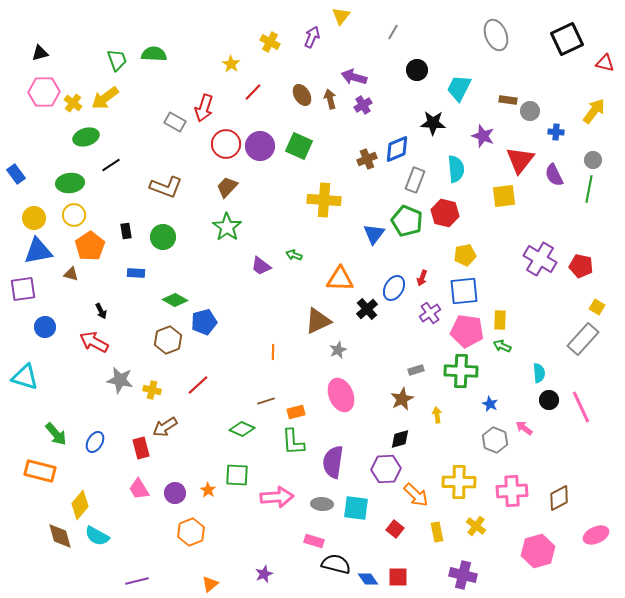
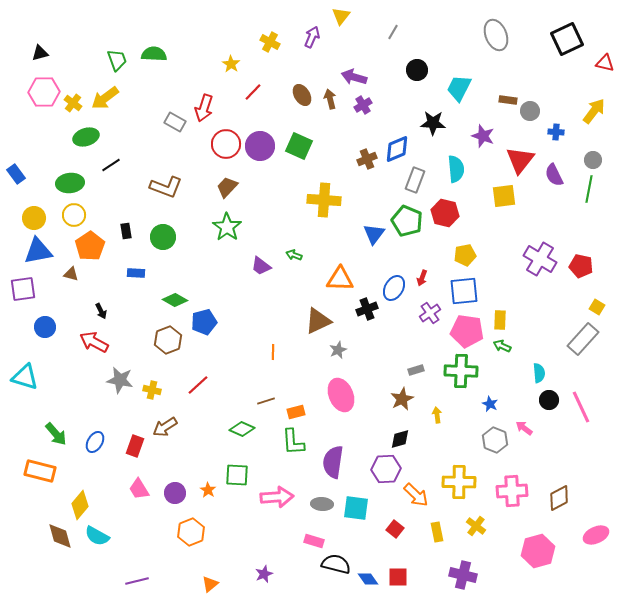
black cross at (367, 309): rotated 20 degrees clockwise
red rectangle at (141, 448): moved 6 px left, 2 px up; rotated 35 degrees clockwise
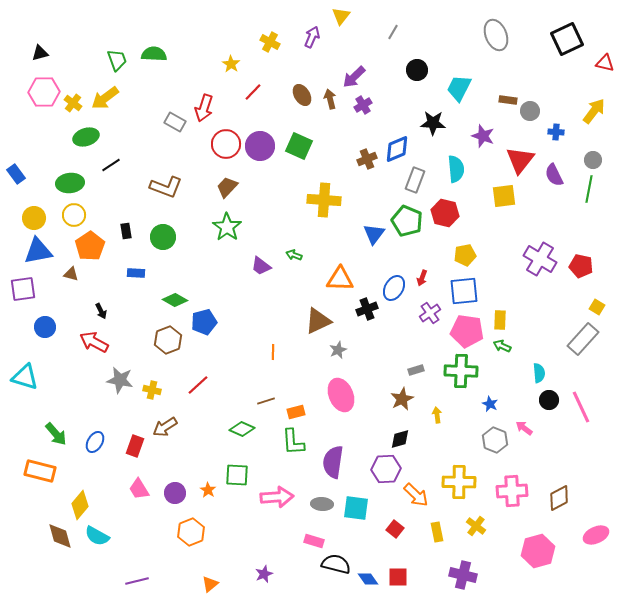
purple arrow at (354, 77): rotated 60 degrees counterclockwise
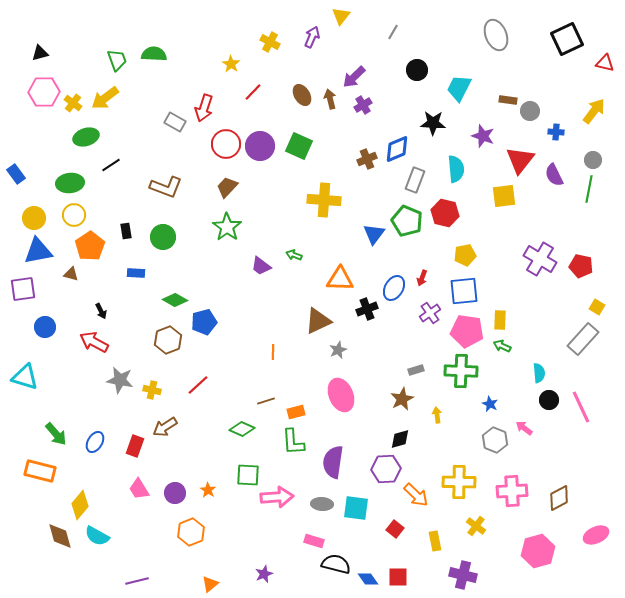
green square at (237, 475): moved 11 px right
yellow rectangle at (437, 532): moved 2 px left, 9 px down
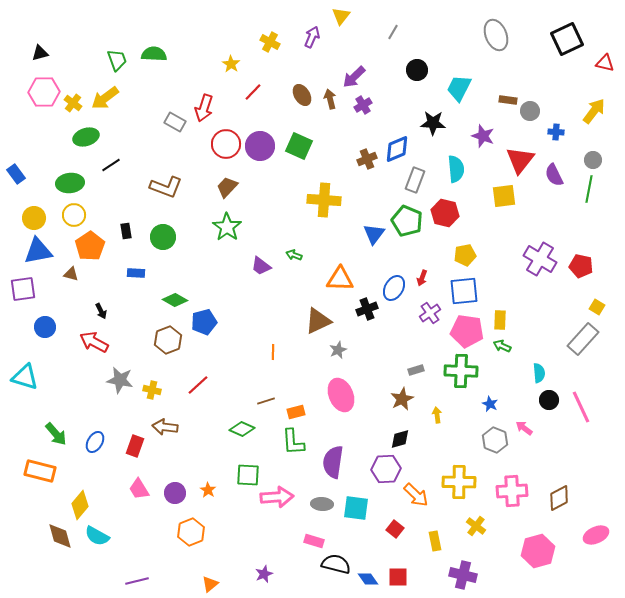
brown arrow at (165, 427): rotated 40 degrees clockwise
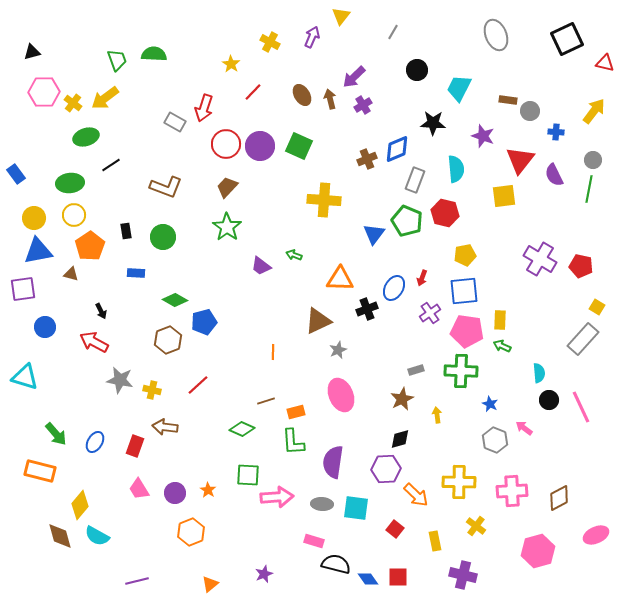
black triangle at (40, 53): moved 8 px left, 1 px up
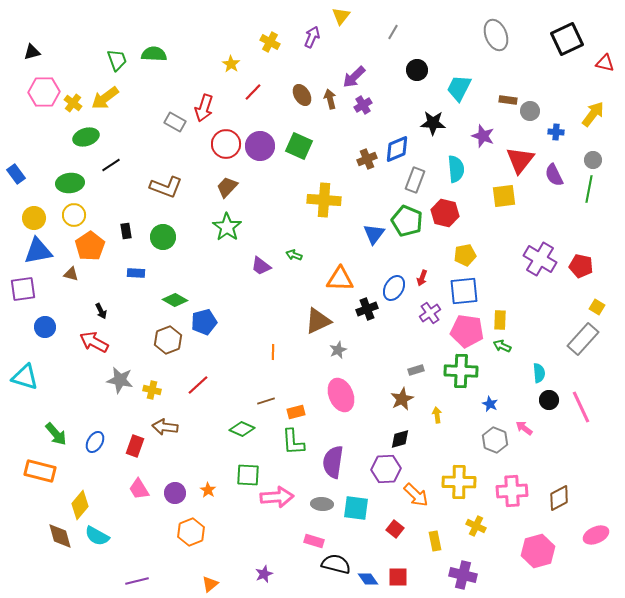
yellow arrow at (594, 111): moved 1 px left, 3 px down
yellow cross at (476, 526): rotated 12 degrees counterclockwise
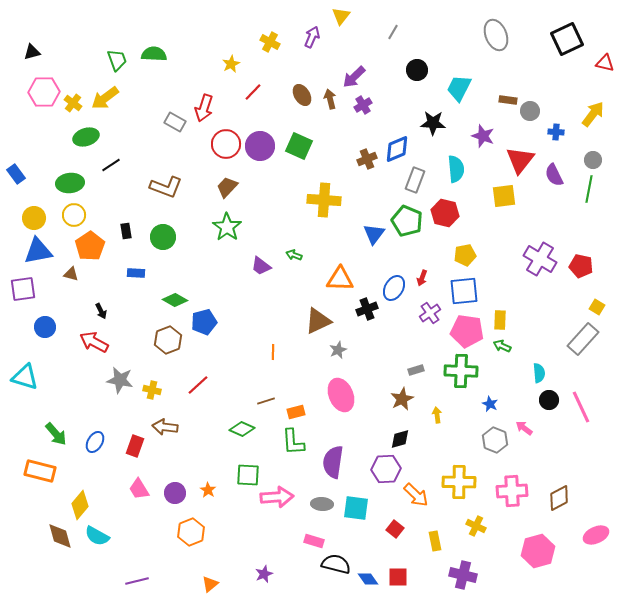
yellow star at (231, 64): rotated 12 degrees clockwise
